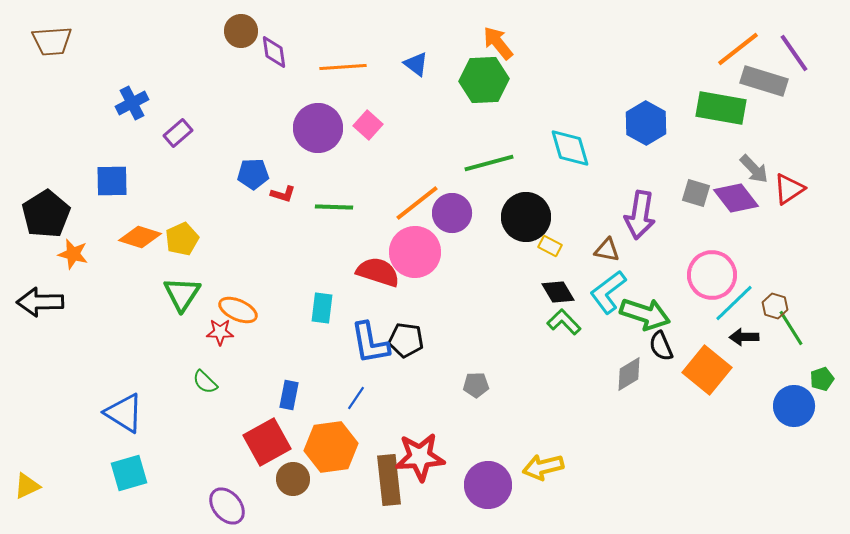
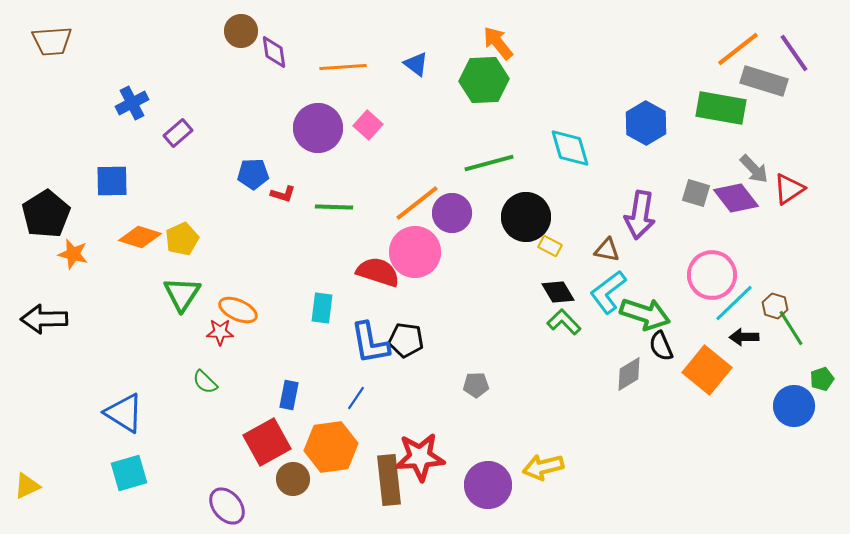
black arrow at (40, 302): moved 4 px right, 17 px down
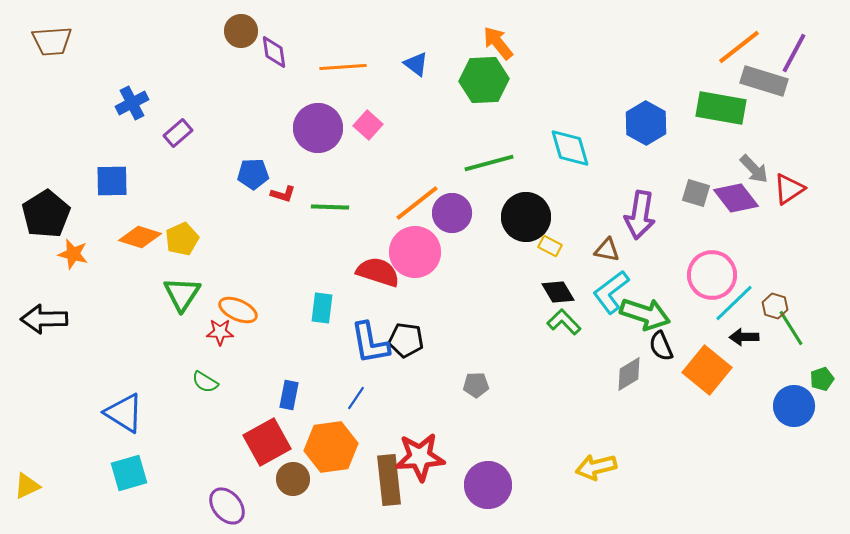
orange line at (738, 49): moved 1 px right, 2 px up
purple line at (794, 53): rotated 63 degrees clockwise
green line at (334, 207): moved 4 px left
cyan L-shape at (608, 292): moved 3 px right
green semicircle at (205, 382): rotated 12 degrees counterclockwise
yellow arrow at (543, 467): moved 53 px right
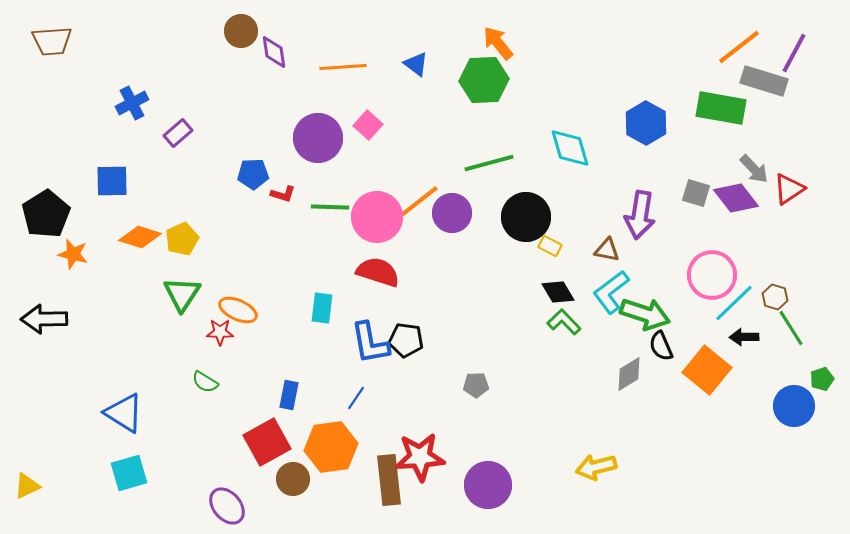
purple circle at (318, 128): moved 10 px down
pink circle at (415, 252): moved 38 px left, 35 px up
brown hexagon at (775, 306): moved 9 px up
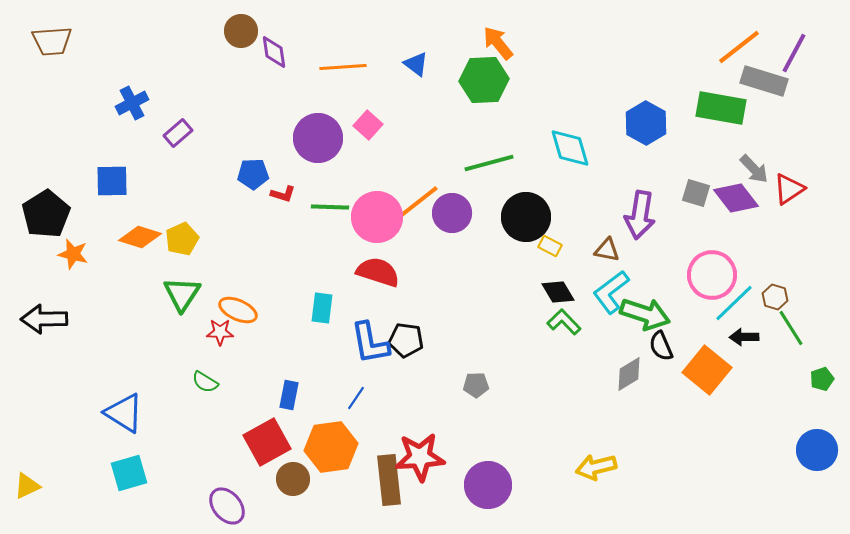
blue circle at (794, 406): moved 23 px right, 44 px down
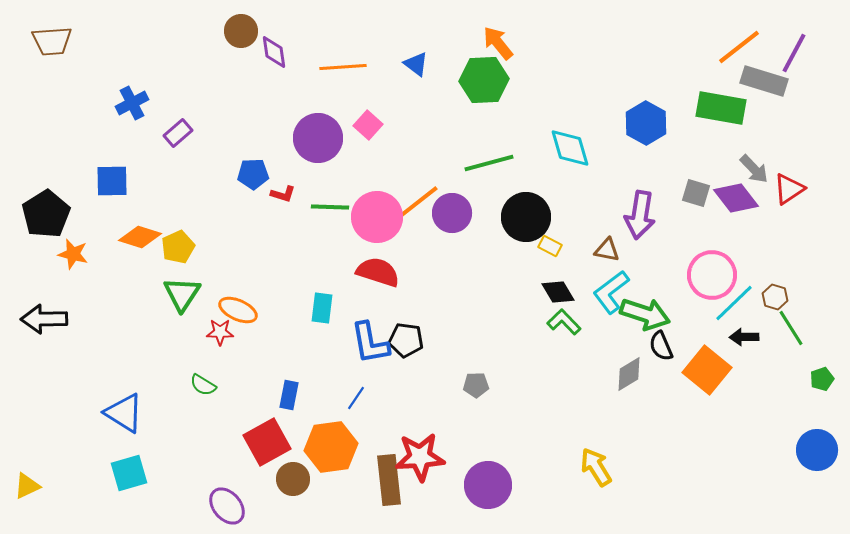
yellow pentagon at (182, 239): moved 4 px left, 8 px down
green semicircle at (205, 382): moved 2 px left, 3 px down
yellow arrow at (596, 467): rotated 72 degrees clockwise
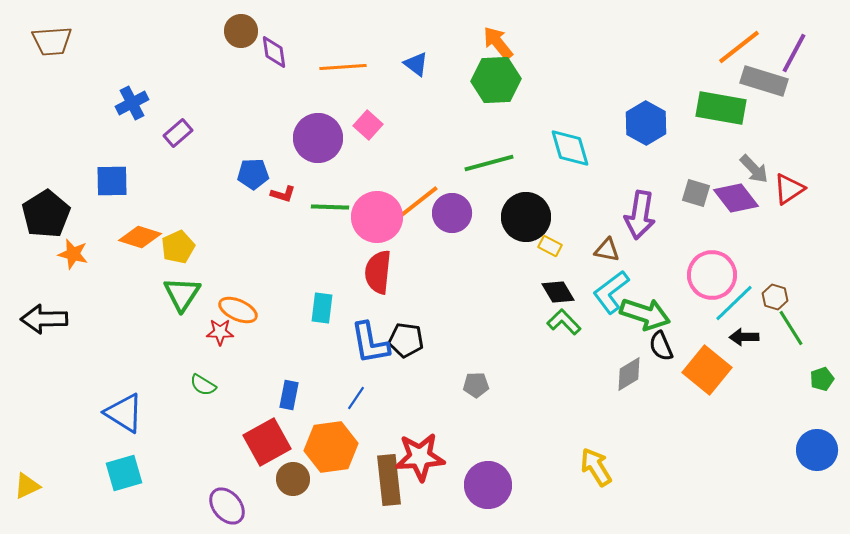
green hexagon at (484, 80): moved 12 px right
red semicircle at (378, 272): rotated 102 degrees counterclockwise
cyan square at (129, 473): moved 5 px left
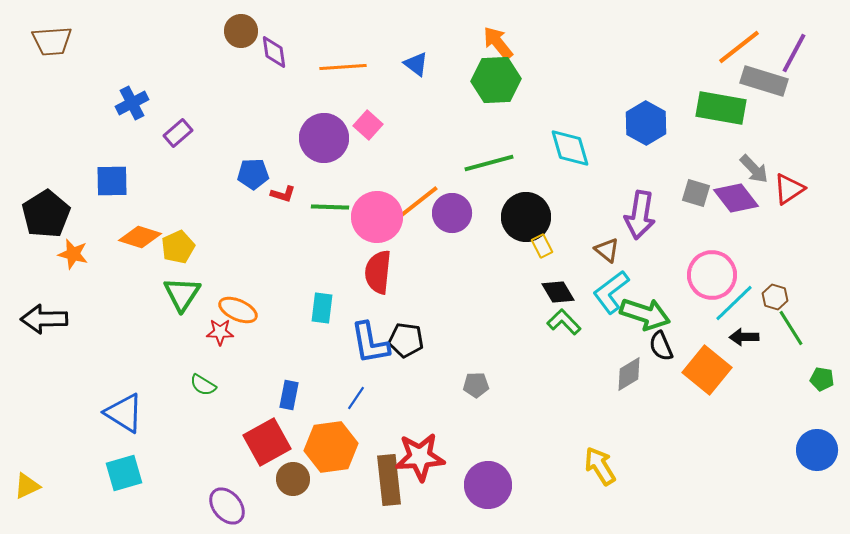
purple circle at (318, 138): moved 6 px right
yellow rectangle at (550, 246): moved 8 px left; rotated 35 degrees clockwise
brown triangle at (607, 250): rotated 28 degrees clockwise
green pentagon at (822, 379): rotated 30 degrees clockwise
yellow arrow at (596, 467): moved 4 px right, 1 px up
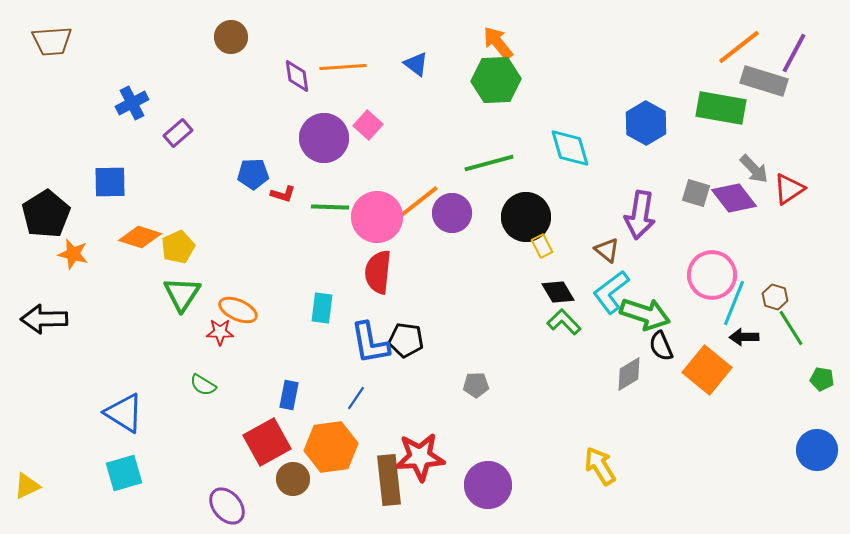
brown circle at (241, 31): moved 10 px left, 6 px down
purple diamond at (274, 52): moved 23 px right, 24 px down
blue square at (112, 181): moved 2 px left, 1 px down
purple diamond at (736, 198): moved 2 px left
cyan line at (734, 303): rotated 24 degrees counterclockwise
